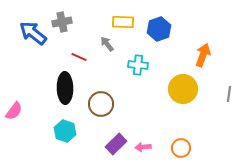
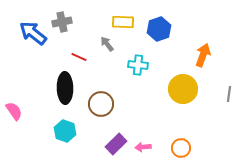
pink semicircle: rotated 72 degrees counterclockwise
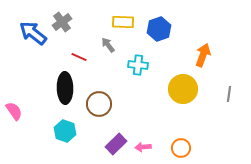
gray cross: rotated 24 degrees counterclockwise
gray arrow: moved 1 px right, 1 px down
brown circle: moved 2 px left
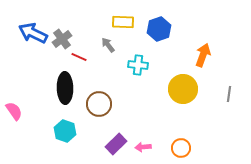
gray cross: moved 17 px down
blue arrow: rotated 12 degrees counterclockwise
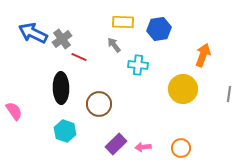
blue hexagon: rotated 10 degrees clockwise
gray arrow: moved 6 px right
black ellipse: moved 4 px left
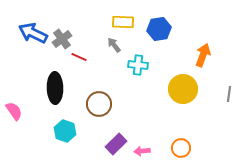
black ellipse: moved 6 px left
pink arrow: moved 1 px left, 4 px down
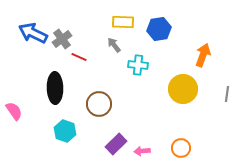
gray line: moved 2 px left
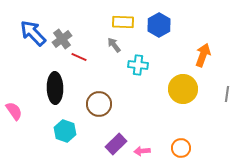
blue hexagon: moved 4 px up; rotated 20 degrees counterclockwise
blue arrow: rotated 20 degrees clockwise
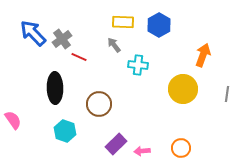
pink semicircle: moved 1 px left, 9 px down
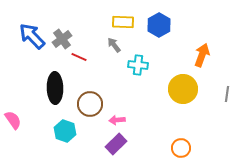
blue arrow: moved 1 px left, 3 px down
orange arrow: moved 1 px left
brown circle: moved 9 px left
pink arrow: moved 25 px left, 31 px up
